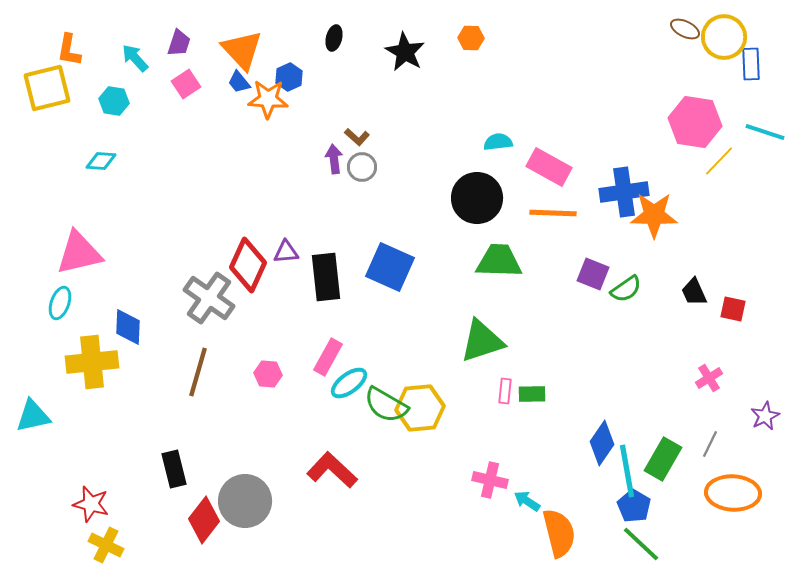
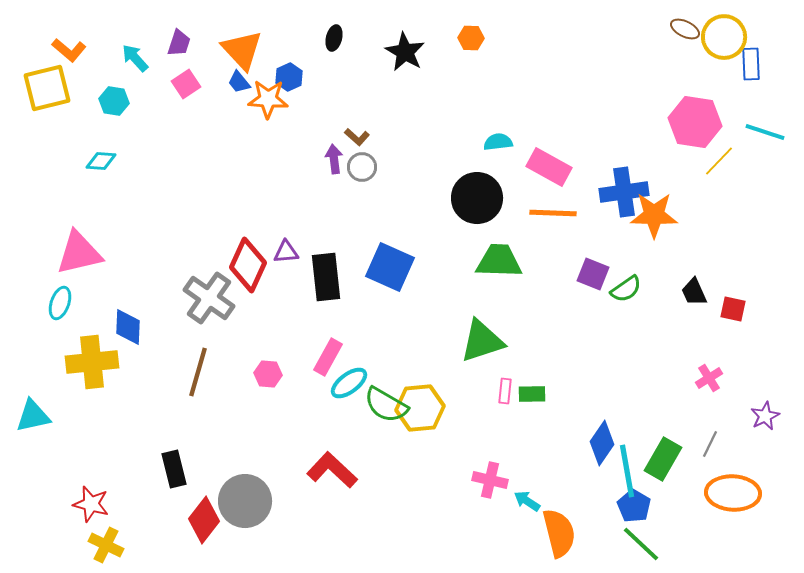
orange L-shape at (69, 50): rotated 60 degrees counterclockwise
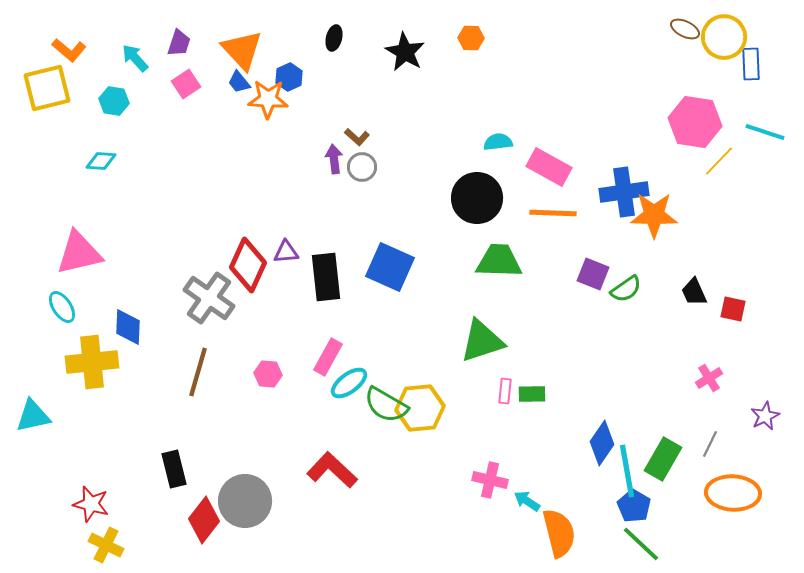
cyan ellipse at (60, 303): moved 2 px right, 4 px down; rotated 52 degrees counterclockwise
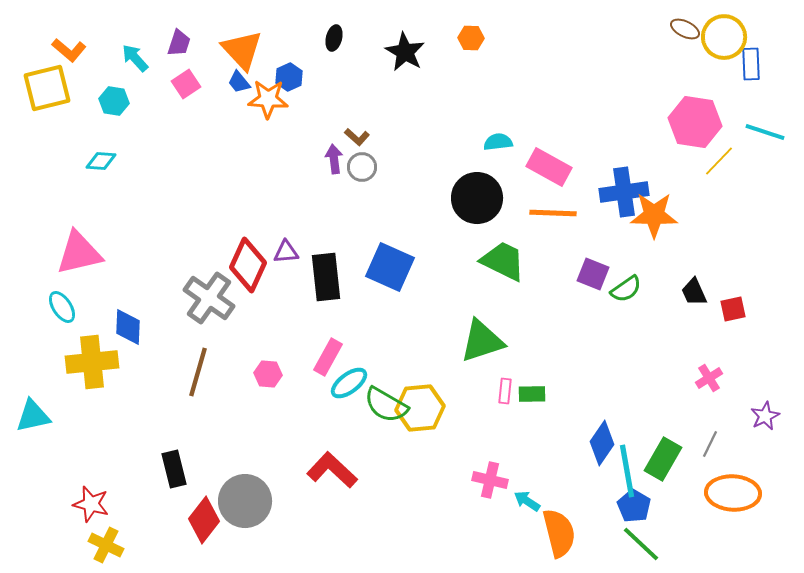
green trapezoid at (499, 261): moved 4 px right; rotated 24 degrees clockwise
red square at (733, 309): rotated 24 degrees counterclockwise
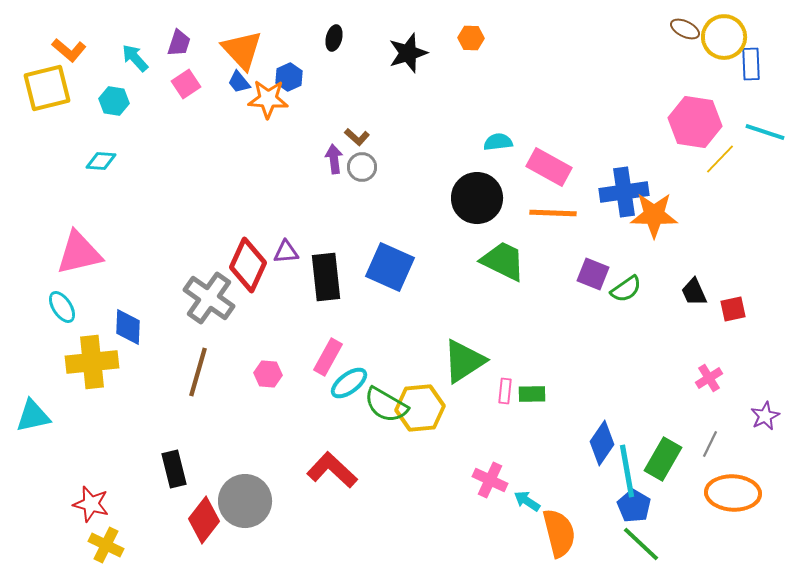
black star at (405, 52): moved 3 px right, 1 px down; rotated 24 degrees clockwise
yellow line at (719, 161): moved 1 px right, 2 px up
green triangle at (482, 341): moved 18 px left, 20 px down; rotated 15 degrees counterclockwise
pink cross at (490, 480): rotated 12 degrees clockwise
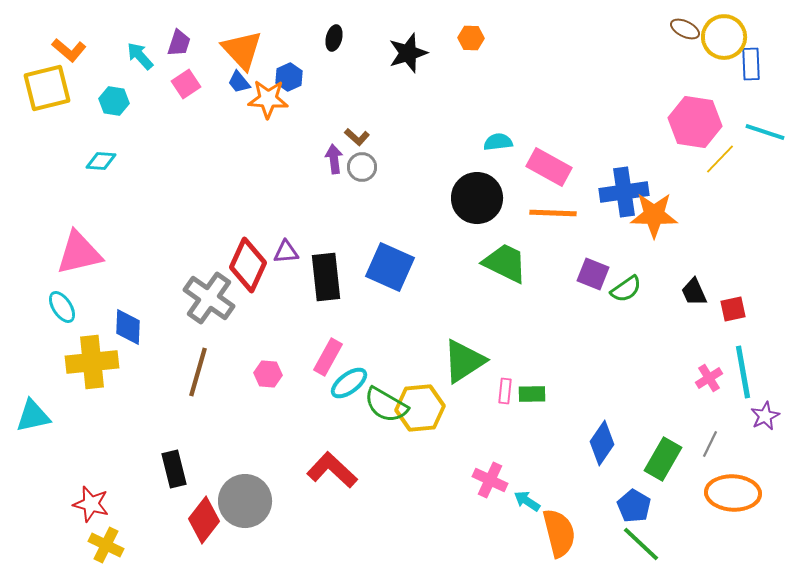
cyan arrow at (135, 58): moved 5 px right, 2 px up
green trapezoid at (503, 261): moved 2 px right, 2 px down
cyan line at (627, 471): moved 116 px right, 99 px up
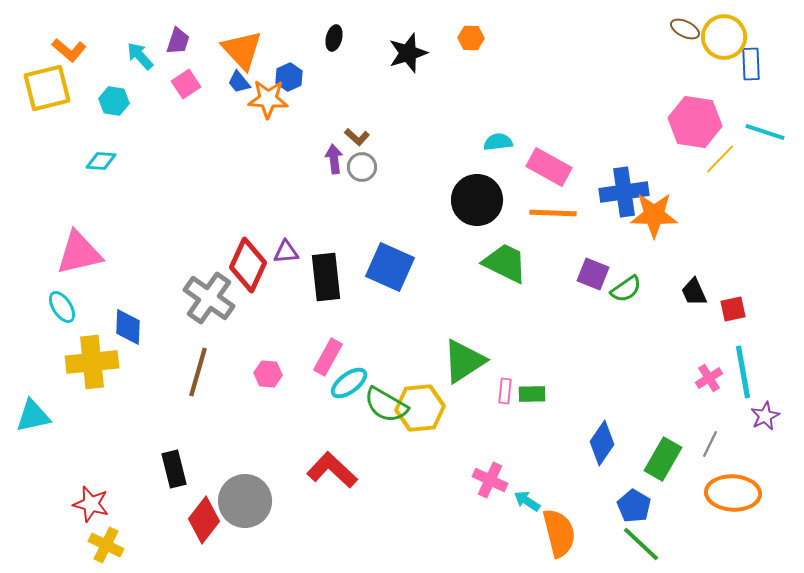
purple trapezoid at (179, 43): moved 1 px left, 2 px up
black circle at (477, 198): moved 2 px down
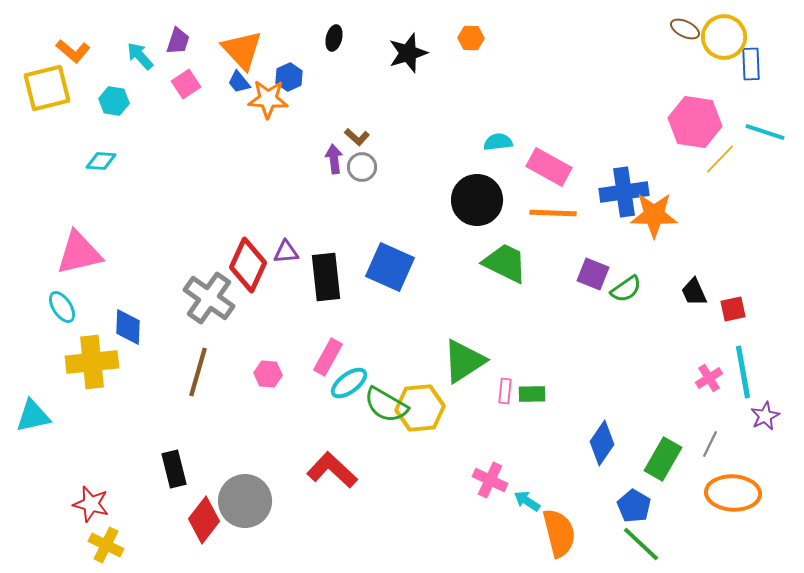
orange L-shape at (69, 50): moved 4 px right, 1 px down
